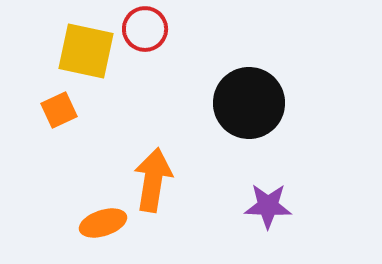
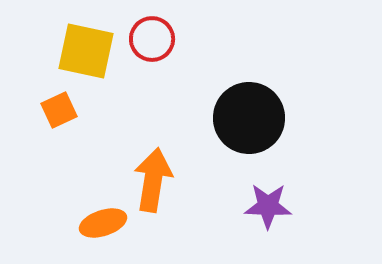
red circle: moved 7 px right, 10 px down
black circle: moved 15 px down
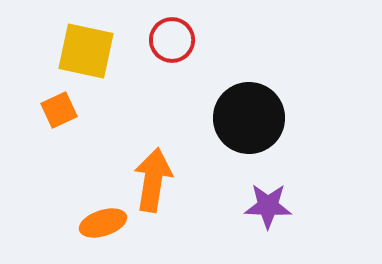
red circle: moved 20 px right, 1 px down
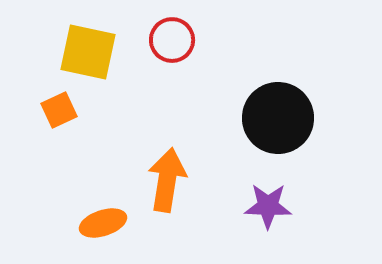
yellow square: moved 2 px right, 1 px down
black circle: moved 29 px right
orange arrow: moved 14 px right
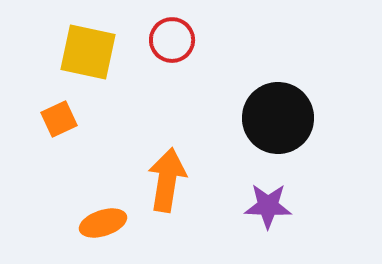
orange square: moved 9 px down
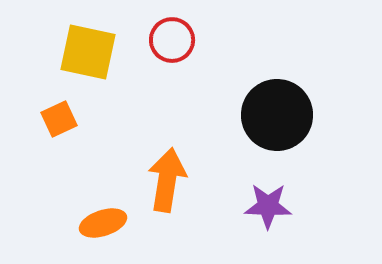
black circle: moved 1 px left, 3 px up
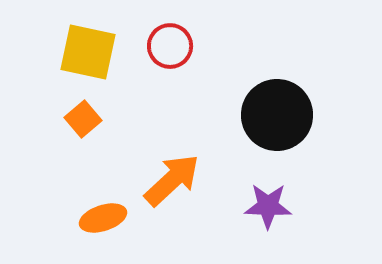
red circle: moved 2 px left, 6 px down
orange square: moved 24 px right; rotated 15 degrees counterclockwise
orange arrow: moved 5 px right; rotated 38 degrees clockwise
orange ellipse: moved 5 px up
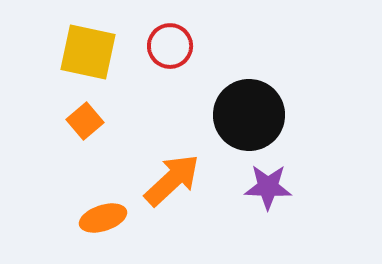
black circle: moved 28 px left
orange square: moved 2 px right, 2 px down
purple star: moved 19 px up
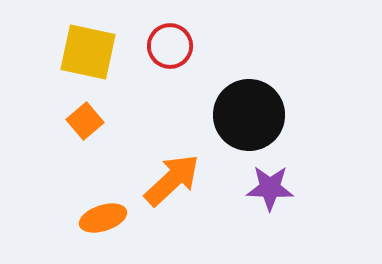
purple star: moved 2 px right, 1 px down
